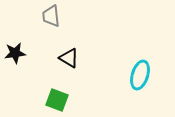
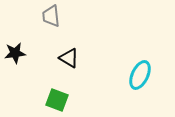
cyan ellipse: rotated 8 degrees clockwise
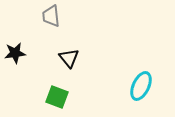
black triangle: rotated 20 degrees clockwise
cyan ellipse: moved 1 px right, 11 px down
green square: moved 3 px up
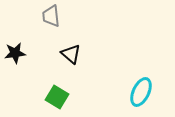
black triangle: moved 2 px right, 4 px up; rotated 10 degrees counterclockwise
cyan ellipse: moved 6 px down
green square: rotated 10 degrees clockwise
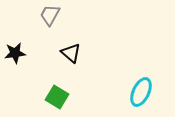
gray trapezoid: moved 1 px left, 1 px up; rotated 35 degrees clockwise
black triangle: moved 1 px up
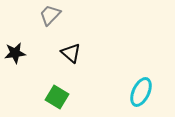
gray trapezoid: rotated 15 degrees clockwise
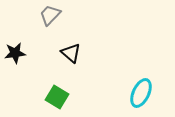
cyan ellipse: moved 1 px down
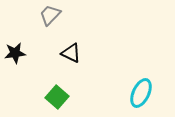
black triangle: rotated 15 degrees counterclockwise
green square: rotated 10 degrees clockwise
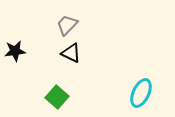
gray trapezoid: moved 17 px right, 10 px down
black star: moved 2 px up
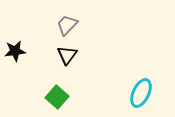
black triangle: moved 4 px left, 2 px down; rotated 40 degrees clockwise
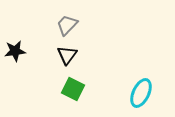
green square: moved 16 px right, 8 px up; rotated 15 degrees counterclockwise
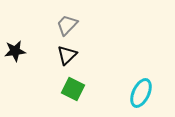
black triangle: rotated 10 degrees clockwise
